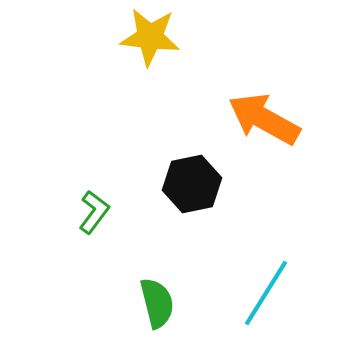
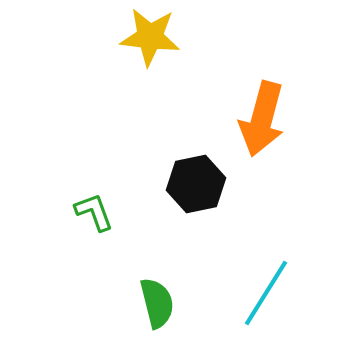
orange arrow: moved 2 px left; rotated 104 degrees counterclockwise
black hexagon: moved 4 px right
green L-shape: rotated 57 degrees counterclockwise
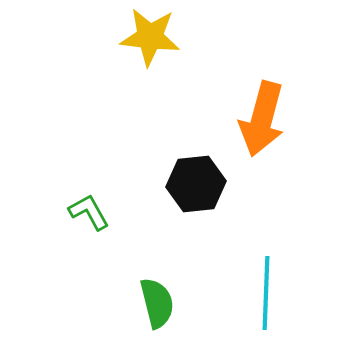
black hexagon: rotated 6 degrees clockwise
green L-shape: moved 5 px left; rotated 9 degrees counterclockwise
cyan line: rotated 30 degrees counterclockwise
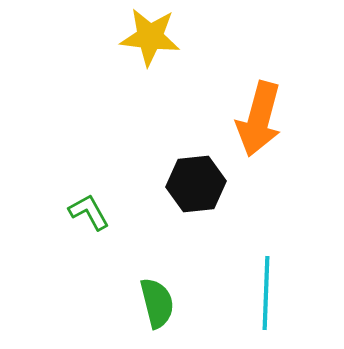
orange arrow: moved 3 px left
